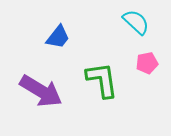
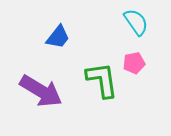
cyan semicircle: rotated 12 degrees clockwise
pink pentagon: moved 13 px left
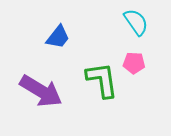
pink pentagon: rotated 15 degrees clockwise
